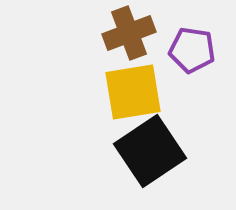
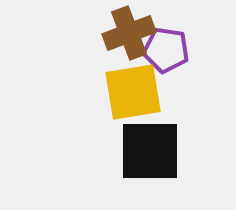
purple pentagon: moved 26 px left
black square: rotated 34 degrees clockwise
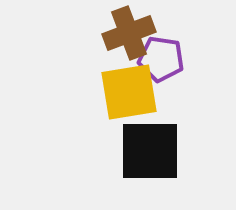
purple pentagon: moved 5 px left, 9 px down
yellow square: moved 4 px left
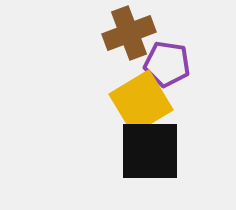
purple pentagon: moved 6 px right, 5 px down
yellow square: moved 12 px right, 10 px down; rotated 22 degrees counterclockwise
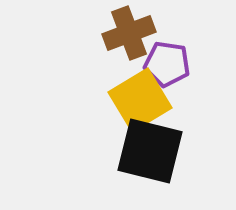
yellow square: moved 1 px left, 2 px up
black square: rotated 14 degrees clockwise
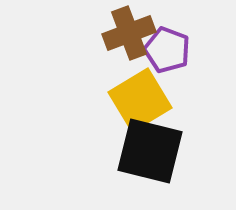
purple pentagon: moved 14 px up; rotated 12 degrees clockwise
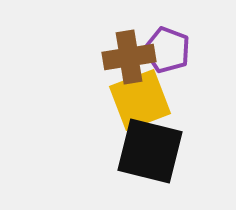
brown cross: moved 24 px down; rotated 12 degrees clockwise
yellow square: rotated 10 degrees clockwise
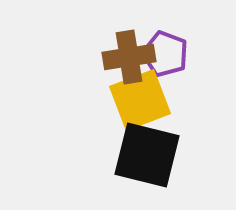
purple pentagon: moved 2 px left, 4 px down
black square: moved 3 px left, 4 px down
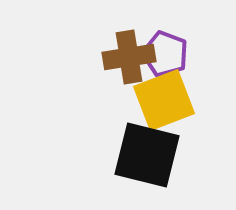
yellow square: moved 24 px right
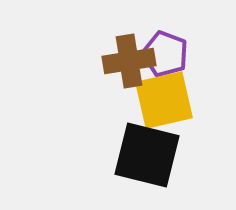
brown cross: moved 4 px down
yellow square: rotated 8 degrees clockwise
